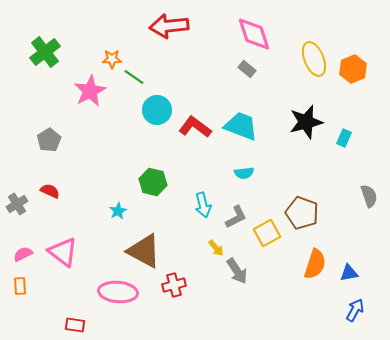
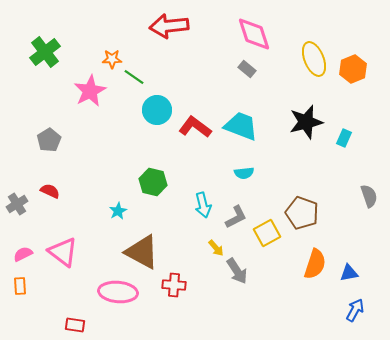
brown triangle: moved 2 px left, 1 px down
red cross: rotated 20 degrees clockwise
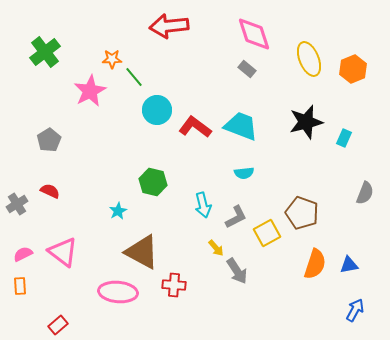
yellow ellipse: moved 5 px left
green line: rotated 15 degrees clockwise
gray semicircle: moved 4 px left, 3 px up; rotated 40 degrees clockwise
blue triangle: moved 8 px up
red rectangle: moved 17 px left; rotated 48 degrees counterclockwise
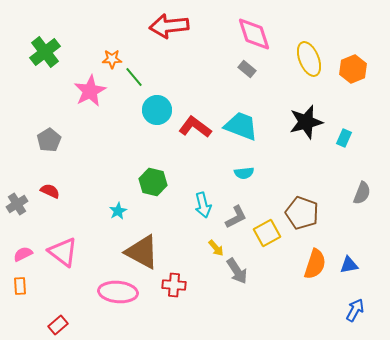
gray semicircle: moved 3 px left
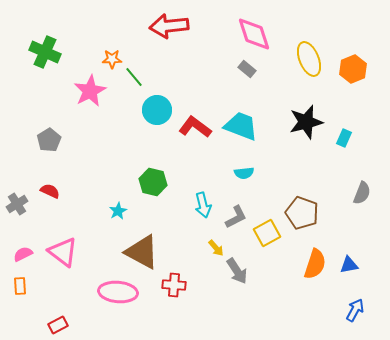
green cross: rotated 28 degrees counterclockwise
red rectangle: rotated 12 degrees clockwise
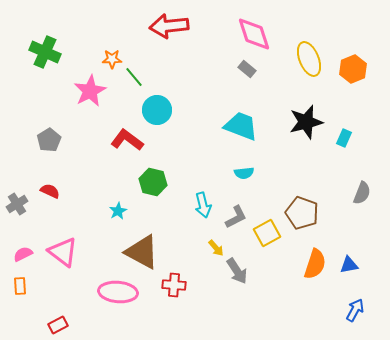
red L-shape: moved 68 px left, 13 px down
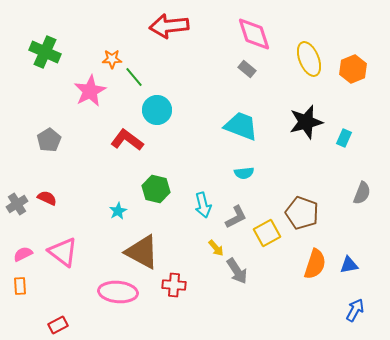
green hexagon: moved 3 px right, 7 px down
red semicircle: moved 3 px left, 7 px down
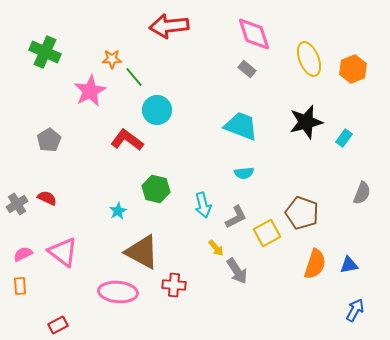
cyan rectangle: rotated 12 degrees clockwise
